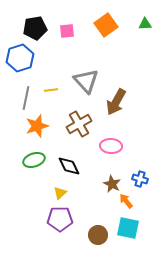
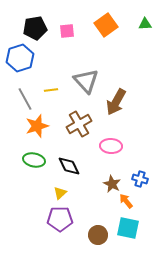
gray line: moved 1 px left, 1 px down; rotated 40 degrees counterclockwise
green ellipse: rotated 30 degrees clockwise
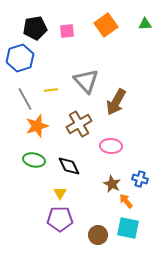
yellow triangle: rotated 16 degrees counterclockwise
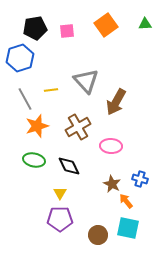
brown cross: moved 1 px left, 3 px down
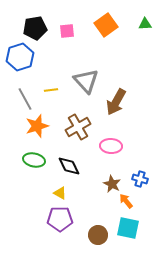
blue hexagon: moved 1 px up
yellow triangle: rotated 32 degrees counterclockwise
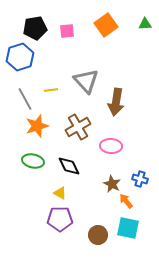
brown arrow: rotated 20 degrees counterclockwise
green ellipse: moved 1 px left, 1 px down
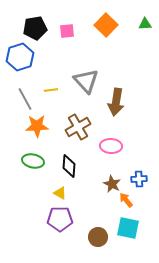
orange square: rotated 10 degrees counterclockwise
orange star: rotated 15 degrees clockwise
black diamond: rotated 30 degrees clockwise
blue cross: moved 1 px left; rotated 21 degrees counterclockwise
orange arrow: moved 1 px up
brown circle: moved 2 px down
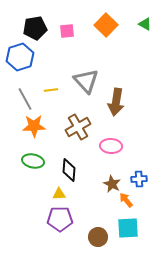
green triangle: rotated 32 degrees clockwise
orange star: moved 3 px left
black diamond: moved 4 px down
yellow triangle: moved 1 px left, 1 px down; rotated 32 degrees counterclockwise
cyan square: rotated 15 degrees counterclockwise
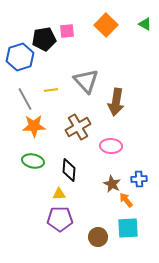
black pentagon: moved 9 px right, 11 px down
